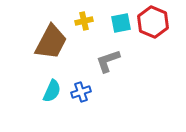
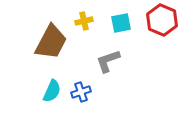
red hexagon: moved 9 px right, 2 px up
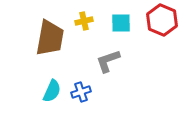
cyan square: rotated 10 degrees clockwise
brown trapezoid: moved 1 px left, 4 px up; rotated 18 degrees counterclockwise
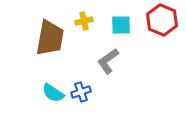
cyan square: moved 2 px down
gray L-shape: rotated 16 degrees counterclockwise
cyan semicircle: moved 1 px right, 2 px down; rotated 100 degrees clockwise
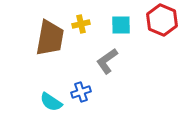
yellow cross: moved 3 px left, 3 px down
gray L-shape: moved 1 px left
cyan semicircle: moved 2 px left, 9 px down
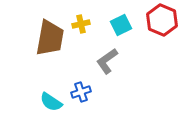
cyan square: rotated 25 degrees counterclockwise
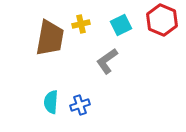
blue cross: moved 1 px left, 13 px down
cyan semicircle: rotated 60 degrees clockwise
